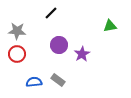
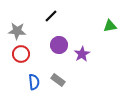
black line: moved 3 px down
red circle: moved 4 px right
blue semicircle: rotated 91 degrees clockwise
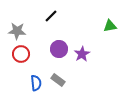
purple circle: moved 4 px down
blue semicircle: moved 2 px right, 1 px down
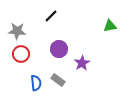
purple star: moved 9 px down
